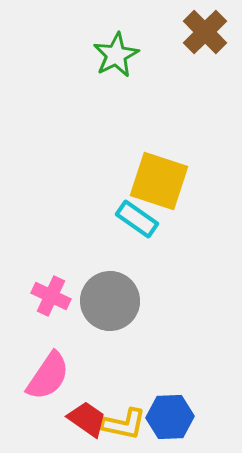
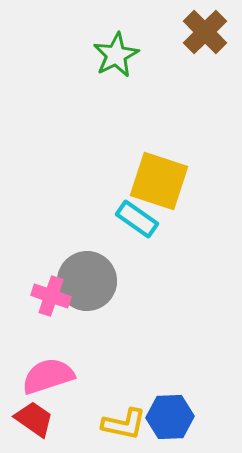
pink cross: rotated 6 degrees counterclockwise
gray circle: moved 23 px left, 20 px up
pink semicircle: rotated 142 degrees counterclockwise
red trapezoid: moved 53 px left
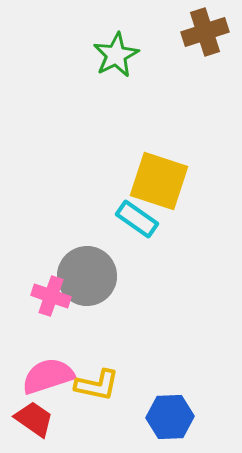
brown cross: rotated 27 degrees clockwise
gray circle: moved 5 px up
yellow L-shape: moved 27 px left, 39 px up
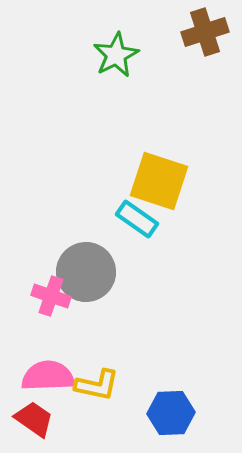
gray circle: moved 1 px left, 4 px up
pink semicircle: rotated 16 degrees clockwise
blue hexagon: moved 1 px right, 4 px up
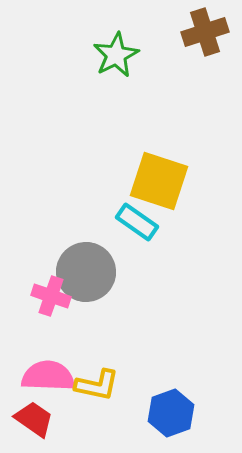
cyan rectangle: moved 3 px down
pink semicircle: rotated 4 degrees clockwise
blue hexagon: rotated 18 degrees counterclockwise
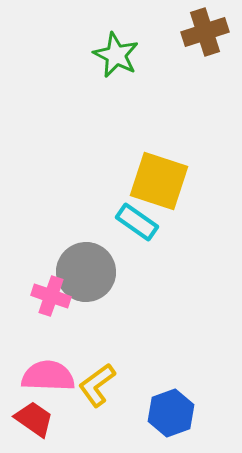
green star: rotated 18 degrees counterclockwise
yellow L-shape: rotated 132 degrees clockwise
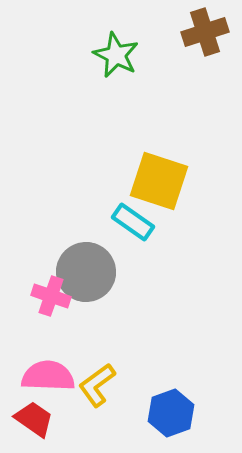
cyan rectangle: moved 4 px left
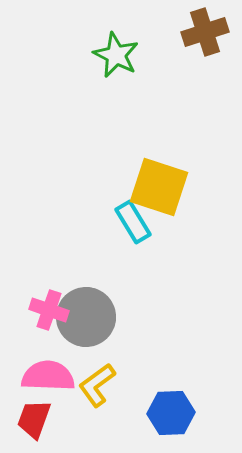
yellow square: moved 6 px down
cyan rectangle: rotated 24 degrees clockwise
gray circle: moved 45 px down
pink cross: moved 2 px left, 14 px down
blue hexagon: rotated 18 degrees clockwise
red trapezoid: rotated 105 degrees counterclockwise
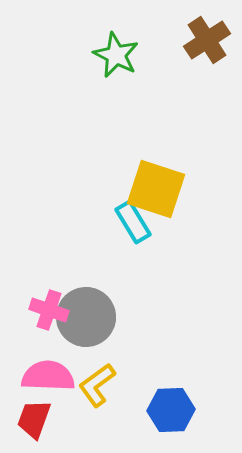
brown cross: moved 2 px right, 8 px down; rotated 15 degrees counterclockwise
yellow square: moved 3 px left, 2 px down
blue hexagon: moved 3 px up
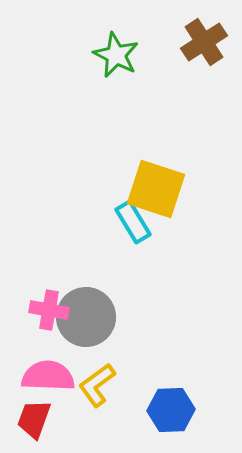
brown cross: moved 3 px left, 2 px down
pink cross: rotated 9 degrees counterclockwise
